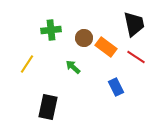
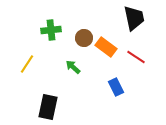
black trapezoid: moved 6 px up
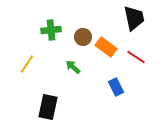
brown circle: moved 1 px left, 1 px up
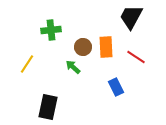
black trapezoid: moved 3 px left, 1 px up; rotated 140 degrees counterclockwise
brown circle: moved 10 px down
orange rectangle: rotated 50 degrees clockwise
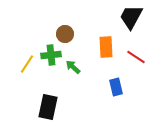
green cross: moved 25 px down
brown circle: moved 18 px left, 13 px up
blue rectangle: rotated 12 degrees clockwise
